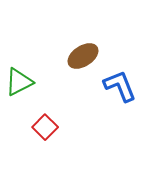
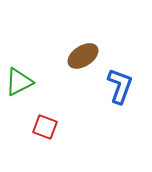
blue L-shape: rotated 42 degrees clockwise
red square: rotated 25 degrees counterclockwise
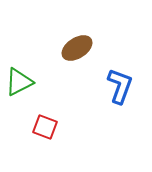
brown ellipse: moved 6 px left, 8 px up
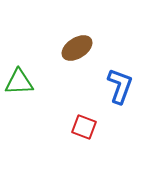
green triangle: rotated 24 degrees clockwise
red square: moved 39 px right
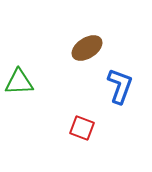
brown ellipse: moved 10 px right
red square: moved 2 px left, 1 px down
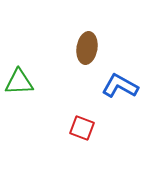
brown ellipse: rotated 48 degrees counterclockwise
blue L-shape: rotated 81 degrees counterclockwise
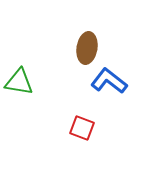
green triangle: rotated 12 degrees clockwise
blue L-shape: moved 11 px left, 5 px up; rotated 9 degrees clockwise
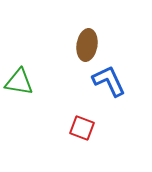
brown ellipse: moved 3 px up
blue L-shape: rotated 27 degrees clockwise
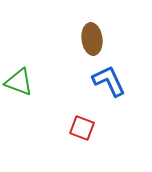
brown ellipse: moved 5 px right, 6 px up; rotated 16 degrees counterclockwise
green triangle: rotated 12 degrees clockwise
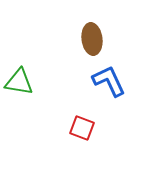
green triangle: rotated 12 degrees counterclockwise
